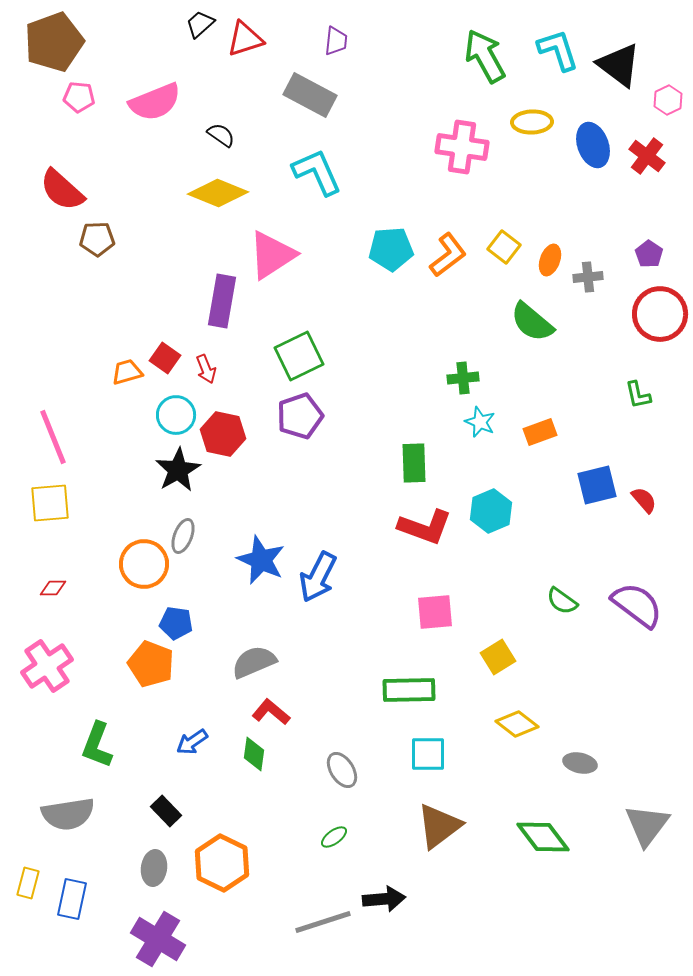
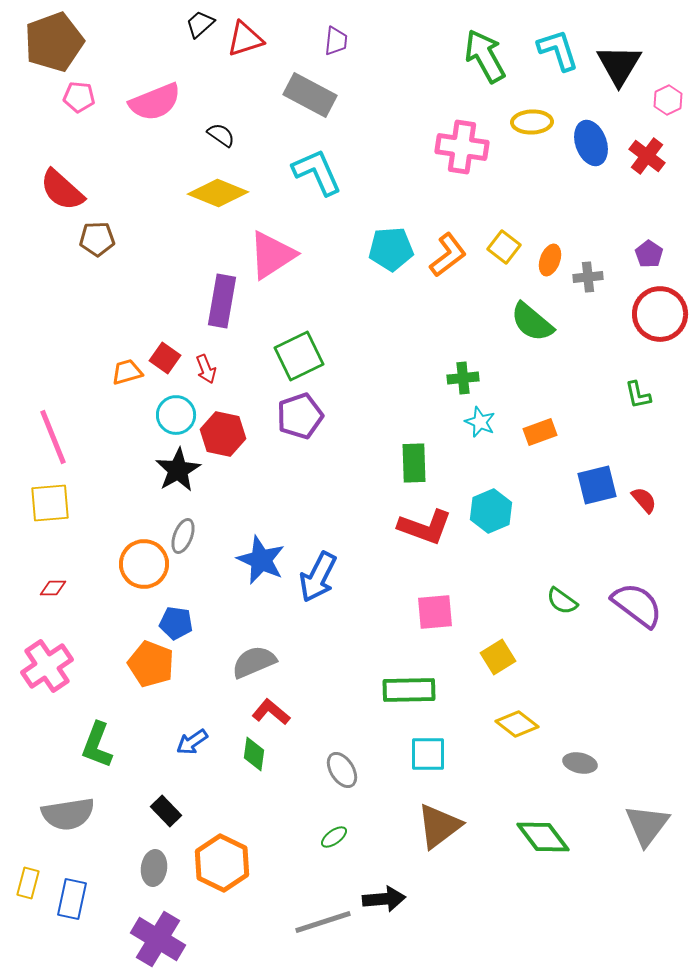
black triangle at (619, 65): rotated 24 degrees clockwise
blue ellipse at (593, 145): moved 2 px left, 2 px up
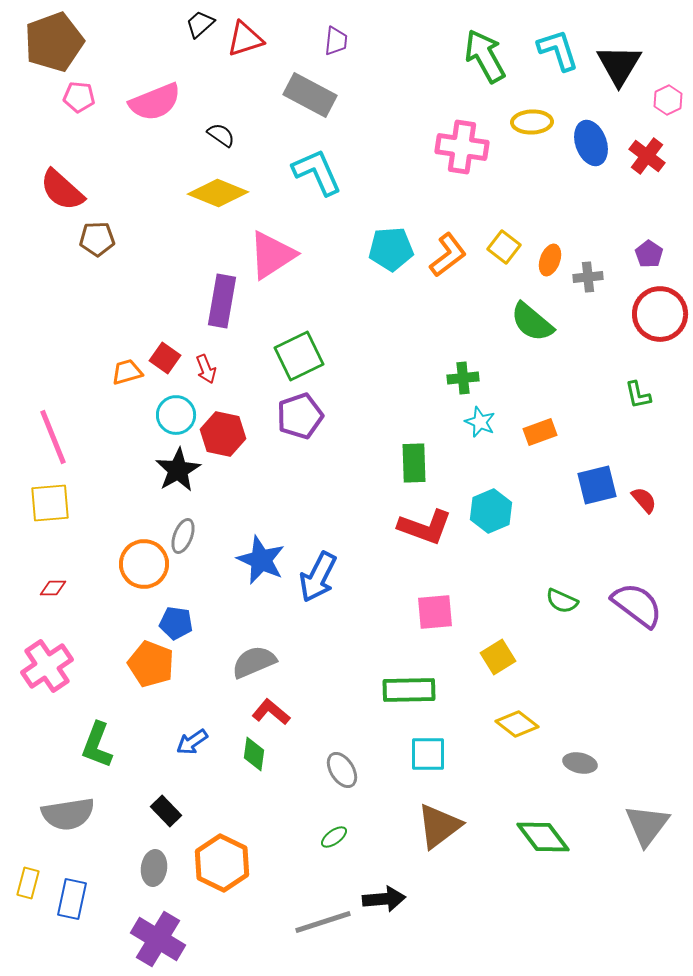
green semicircle at (562, 601): rotated 12 degrees counterclockwise
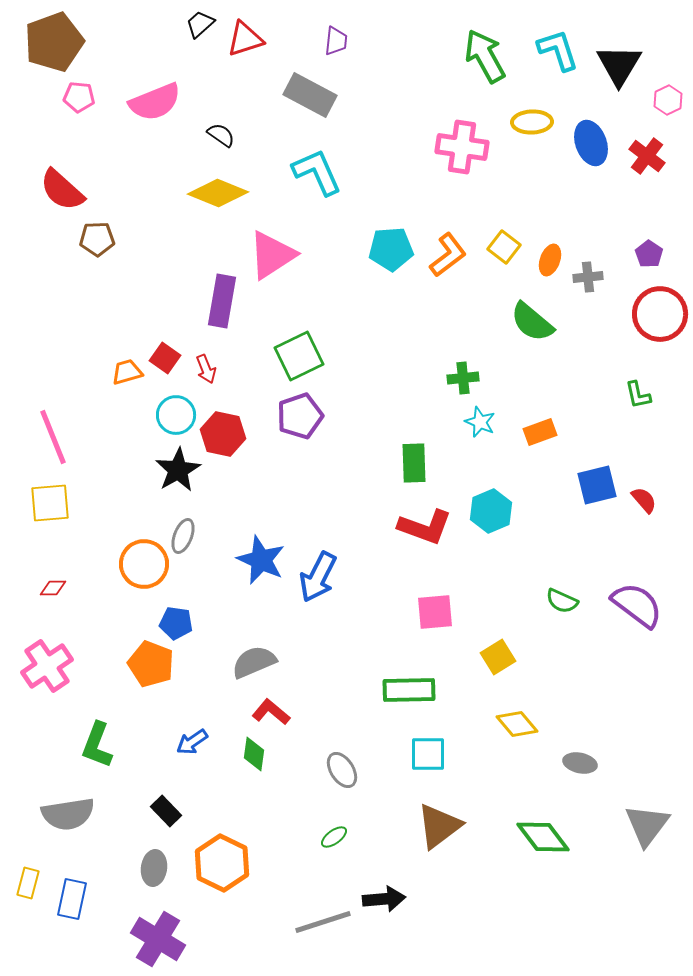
yellow diamond at (517, 724): rotated 12 degrees clockwise
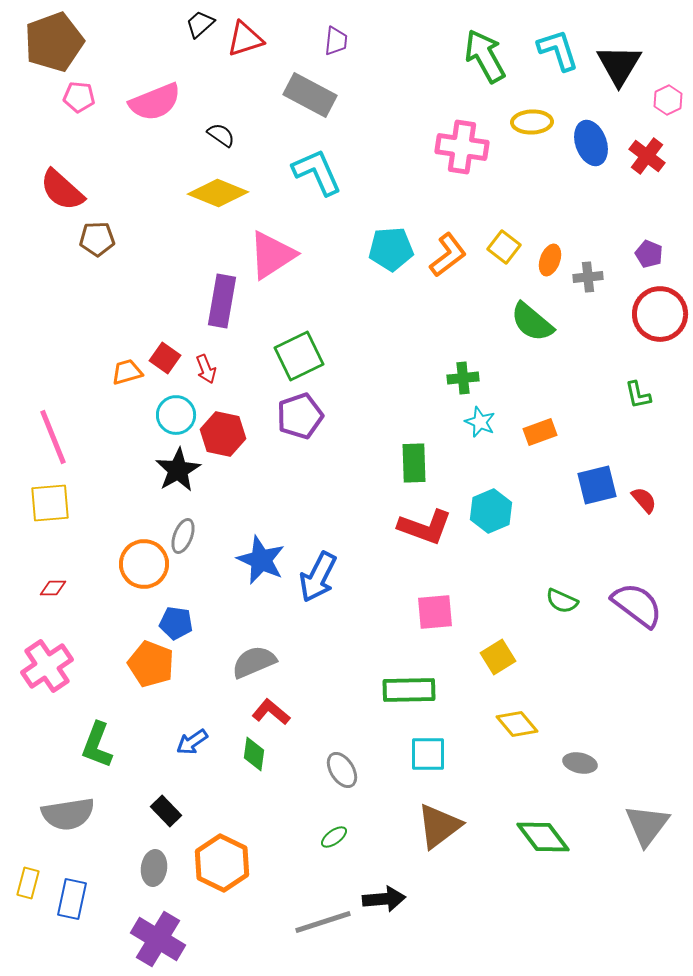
purple pentagon at (649, 254): rotated 12 degrees counterclockwise
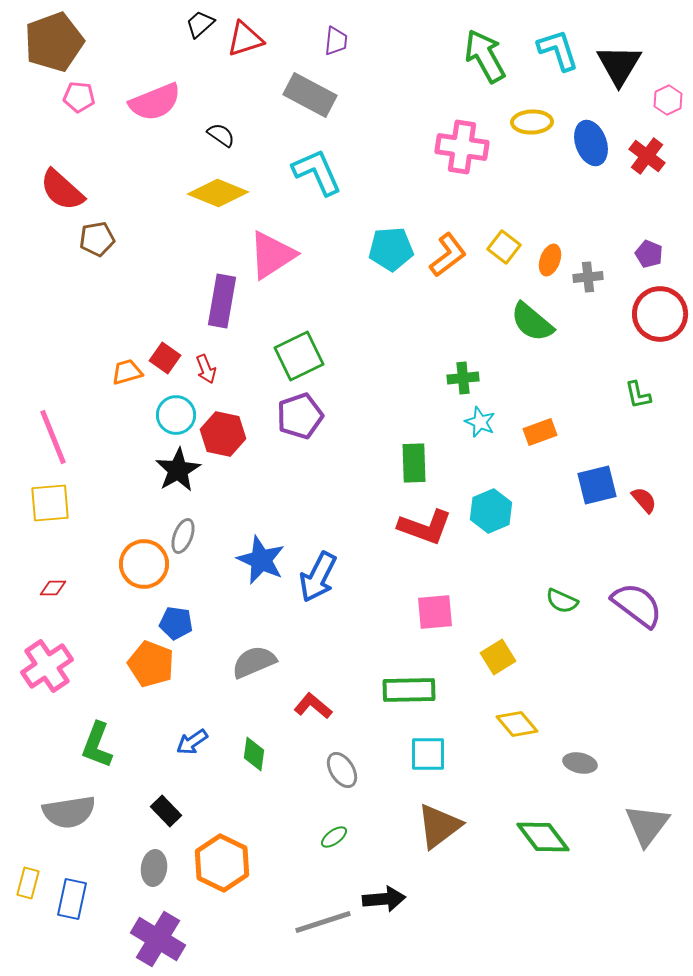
brown pentagon at (97, 239): rotated 8 degrees counterclockwise
red L-shape at (271, 712): moved 42 px right, 6 px up
gray semicircle at (68, 814): moved 1 px right, 2 px up
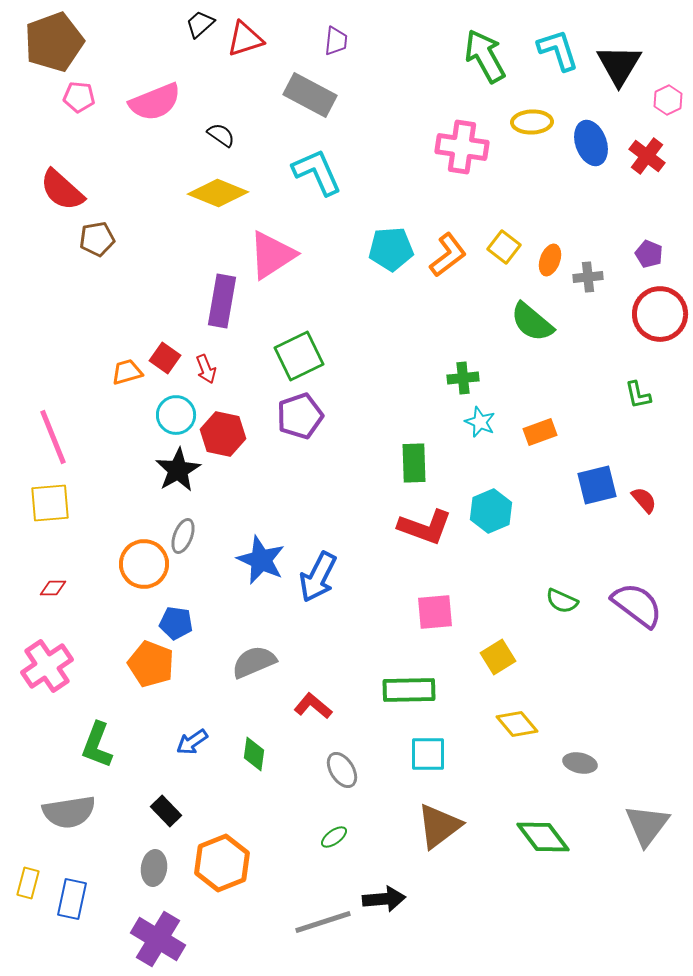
orange hexagon at (222, 863): rotated 12 degrees clockwise
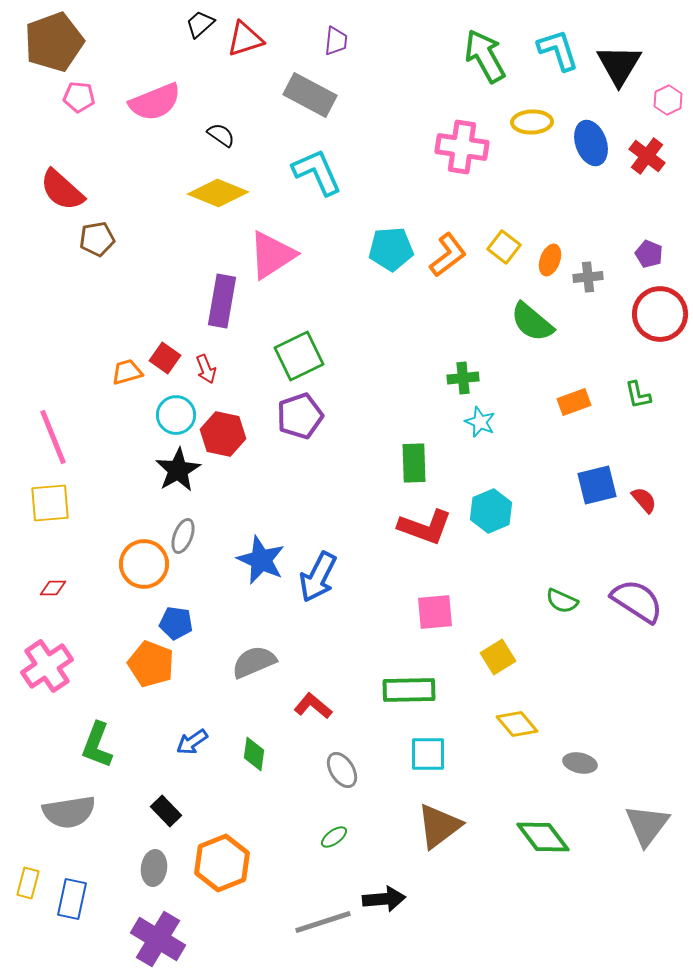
orange rectangle at (540, 432): moved 34 px right, 30 px up
purple semicircle at (637, 605): moved 4 px up; rotated 4 degrees counterclockwise
